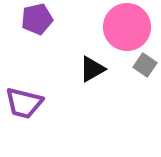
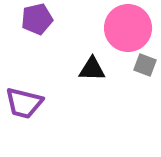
pink circle: moved 1 px right, 1 px down
gray square: rotated 15 degrees counterclockwise
black triangle: rotated 32 degrees clockwise
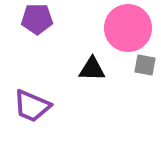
purple pentagon: rotated 12 degrees clockwise
gray square: rotated 10 degrees counterclockwise
purple trapezoid: moved 8 px right, 3 px down; rotated 9 degrees clockwise
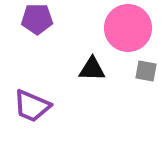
gray square: moved 1 px right, 6 px down
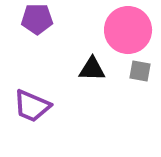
pink circle: moved 2 px down
gray square: moved 6 px left
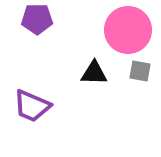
black triangle: moved 2 px right, 4 px down
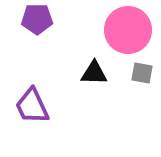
gray square: moved 2 px right, 2 px down
purple trapezoid: rotated 42 degrees clockwise
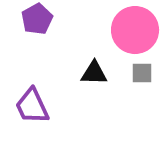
purple pentagon: rotated 28 degrees counterclockwise
pink circle: moved 7 px right
gray square: rotated 10 degrees counterclockwise
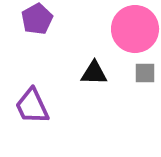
pink circle: moved 1 px up
gray square: moved 3 px right
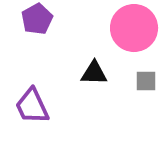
pink circle: moved 1 px left, 1 px up
gray square: moved 1 px right, 8 px down
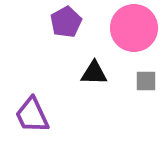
purple pentagon: moved 29 px right, 3 px down
purple trapezoid: moved 9 px down
